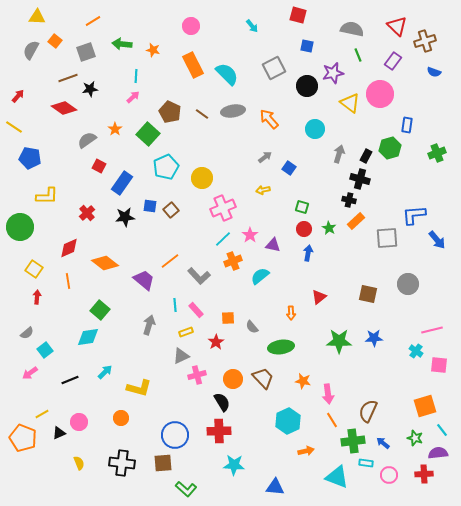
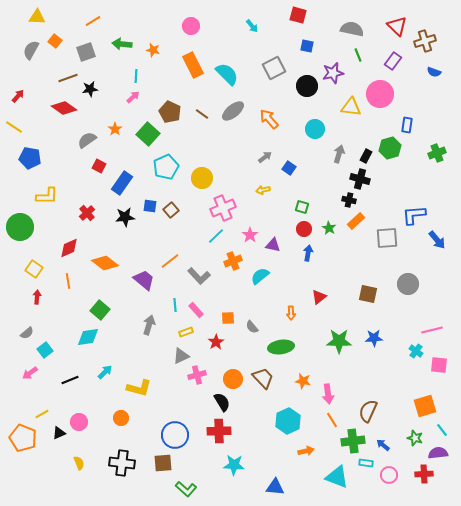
yellow triangle at (350, 103): moved 1 px right, 4 px down; rotated 30 degrees counterclockwise
gray ellipse at (233, 111): rotated 30 degrees counterclockwise
cyan line at (223, 239): moved 7 px left, 3 px up
blue arrow at (383, 443): moved 2 px down
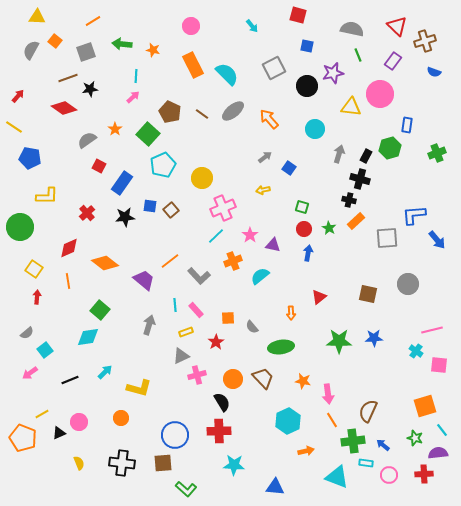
cyan pentagon at (166, 167): moved 3 px left, 2 px up
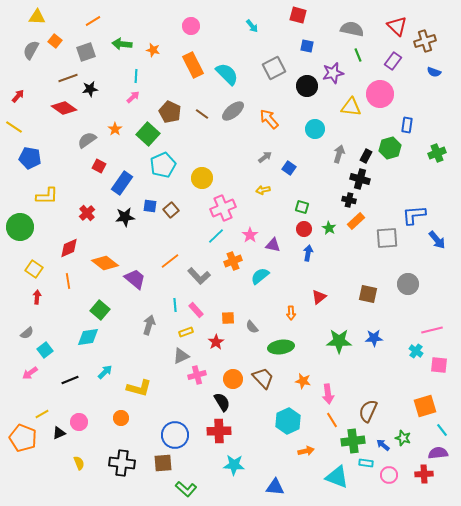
purple trapezoid at (144, 280): moved 9 px left, 1 px up
green star at (415, 438): moved 12 px left
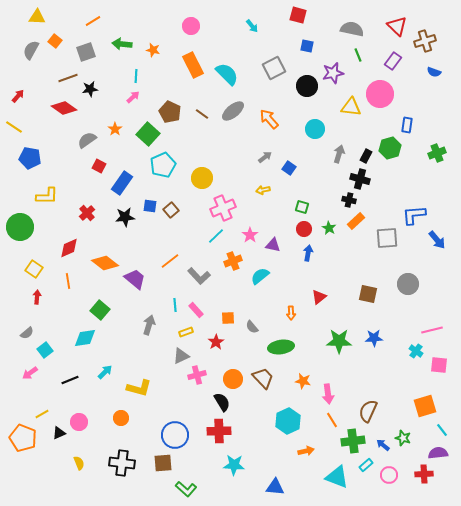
cyan diamond at (88, 337): moved 3 px left, 1 px down
cyan rectangle at (366, 463): moved 2 px down; rotated 48 degrees counterclockwise
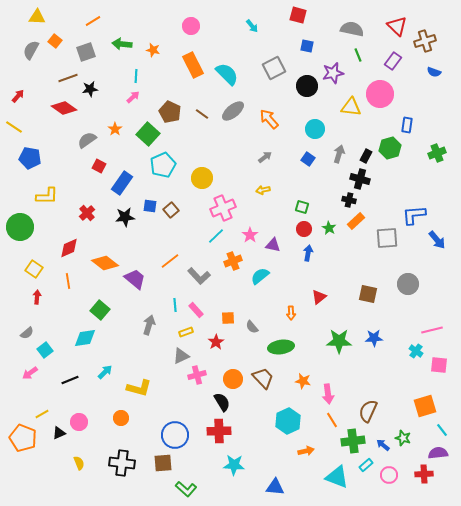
blue square at (289, 168): moved 19 px right, 9 px up
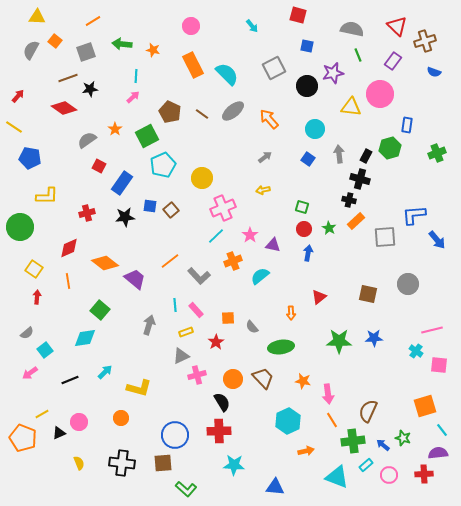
green square at (148, 134): moved 1 px left, 2 px down; rotated 20 degrees clockwise
gray arrow at (339, 154): rotated 24 degrees counterclockwise
red cross at (87, 213): rotated 28 degrees clockwise
gray square at (387, 238): moved 2 px left, 1 px up
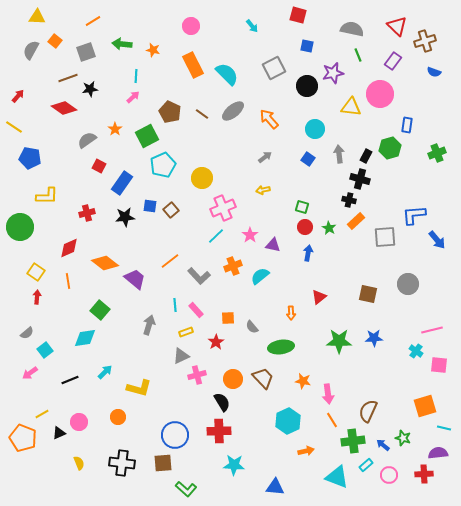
red circle at (304, 229): moved 1 px right, 2 px up
orange cross at (233, 261): moved 5 px down
yellow square at (34, 269): moved 2 px right, 3 px down
orange circle at (121, 418): moved 3 px left, 1 px up
cyan line at (442, 430): moved 2 px right, 2 px up; rotated 40 degrees counterclockwise
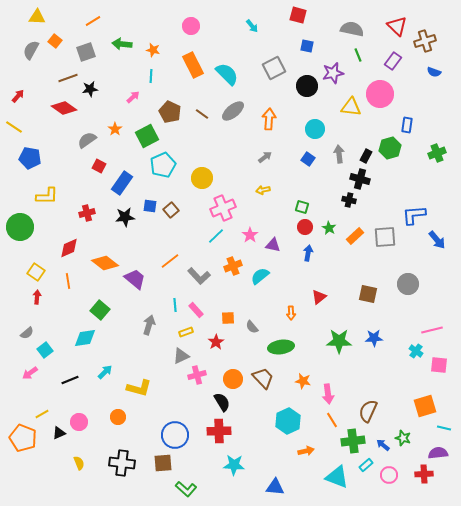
cyan line at (136, 76): moved 15 px right
orange arrow at (269, 119): rotated 45 degrees clockwise
orange rectangle at (356, 221): moved 1 px left, 15 px down
